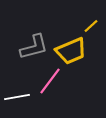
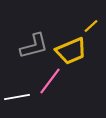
gray L-shape: moved 1 px up
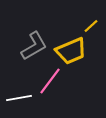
gray L-shape: rotated 16 degrees counterclockwise
white line: moved 2 px right, 1 px down
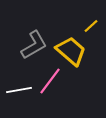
gray L-shape: moved 1 px up
yellow trapezoid: rotated 116 degrees counterclockwise
white line: moved 8 px up
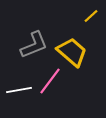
yellow line: moved 10 px up
gray L-shape: rotated 8 degrees clockwise
yellow trapezoid: moved 1 px right, 1 px down
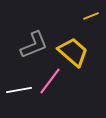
yellow line: rotated 21 degrees clockwise
yellow trapezoid: moved 1 px right
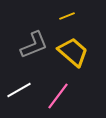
yellow line: moved 24 px left
pink line: moved 8 px right, 15 px down
white line: rotated 20 degrees counterclockwise
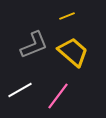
white line: moved 1 px right
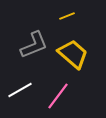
yellow trapezoid: moved 2 px down
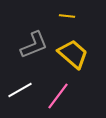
yellow line: rotated 28 degrees clockwise
